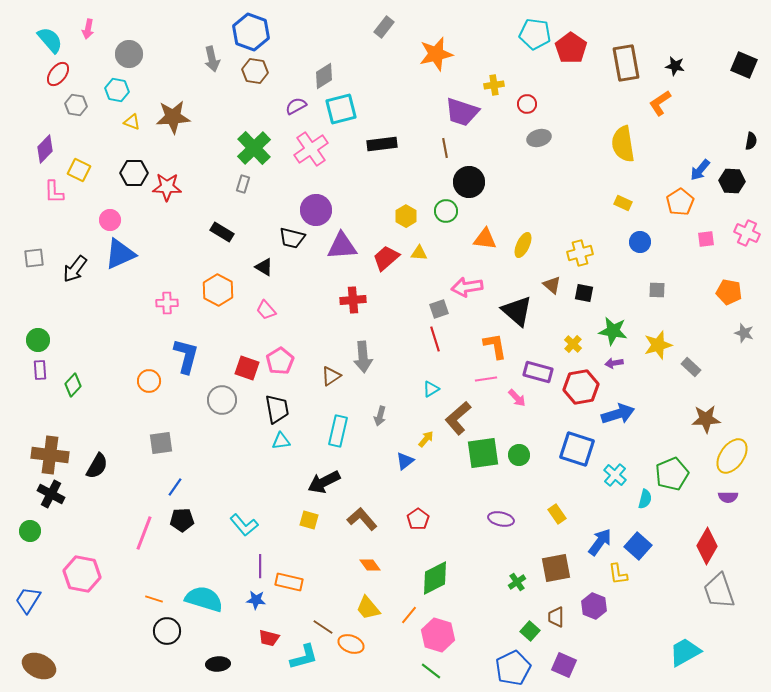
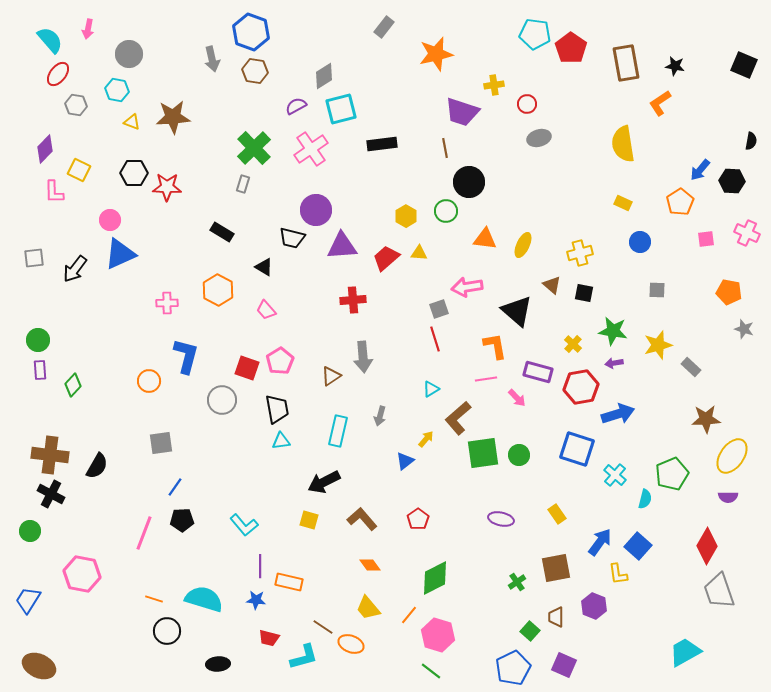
gray star at (744, 333): moved 4 px up
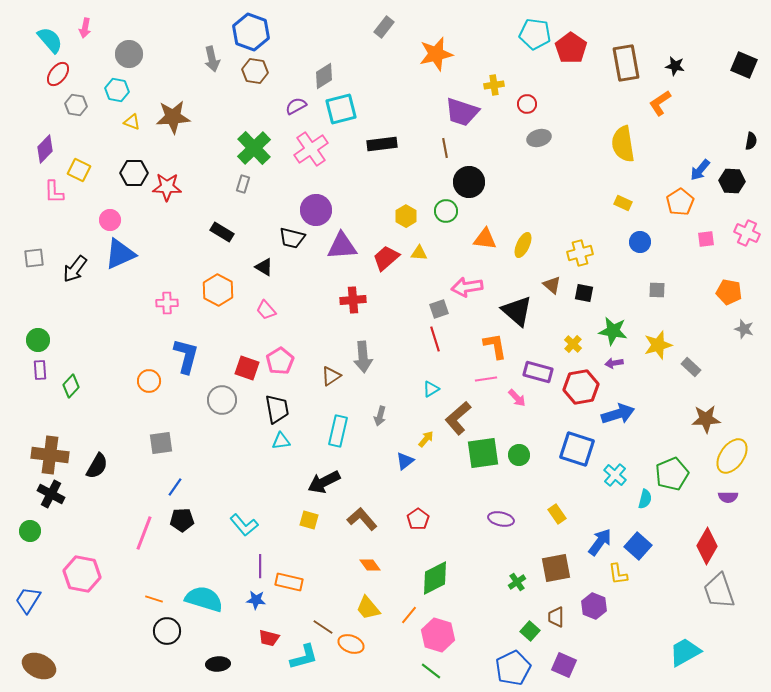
pink arrow at (88, 29): moved 3 px left, 1 px up
green diamond at (73, 385): moved 2 px left, 1 px down
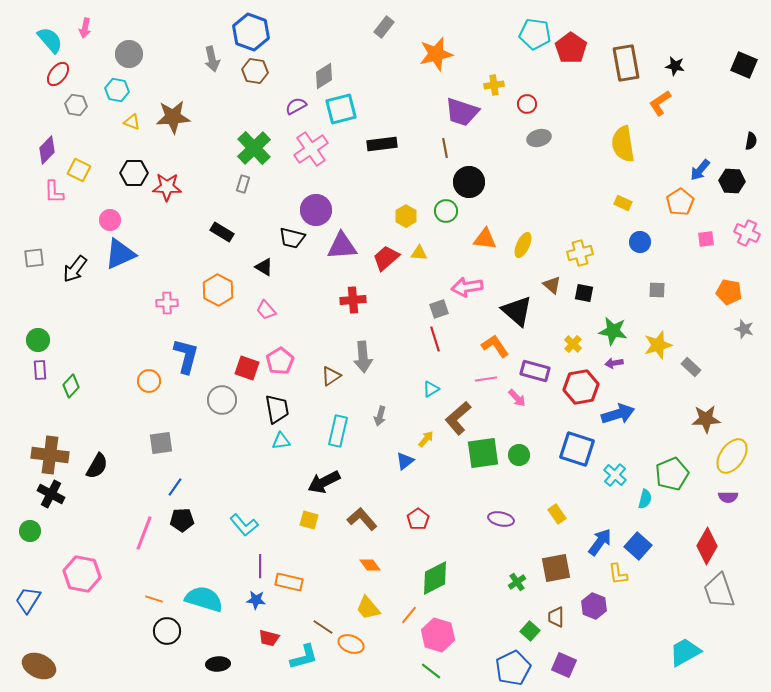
purple diamond at (45, 149): moved 2 px right, 1 px down
orange L-shape at (495, 346): rotated 24 degrees counterclockwise
purple rectangle at (538, 372): moved 3 px left, 1 px up
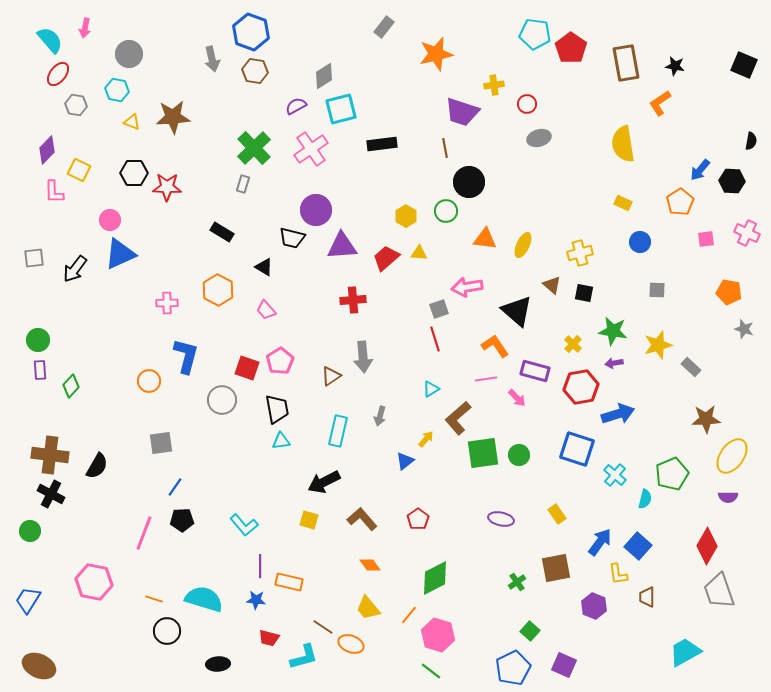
pink hexagon at (82, 574): moved 12 px right, 8 px down
brown trapezoid at (556, 617): moved 91 px right, 20 px up
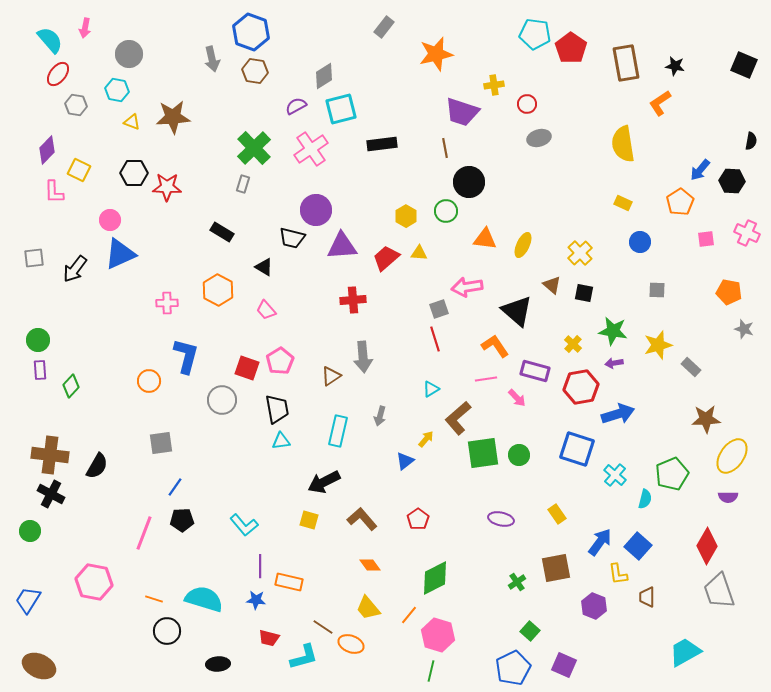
yellow cross at (580, 253): rotated 30 degrees counterclockwise
green line at (431, 671): rotated 65 degrees clockwise
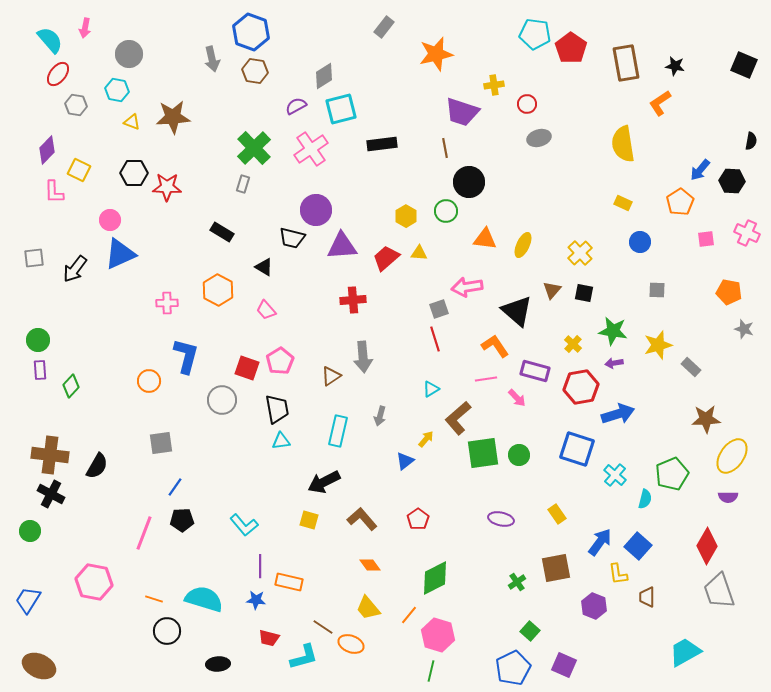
brown triangle at (552, 285): moved 5 px down; rotated 30 degrees clockwise
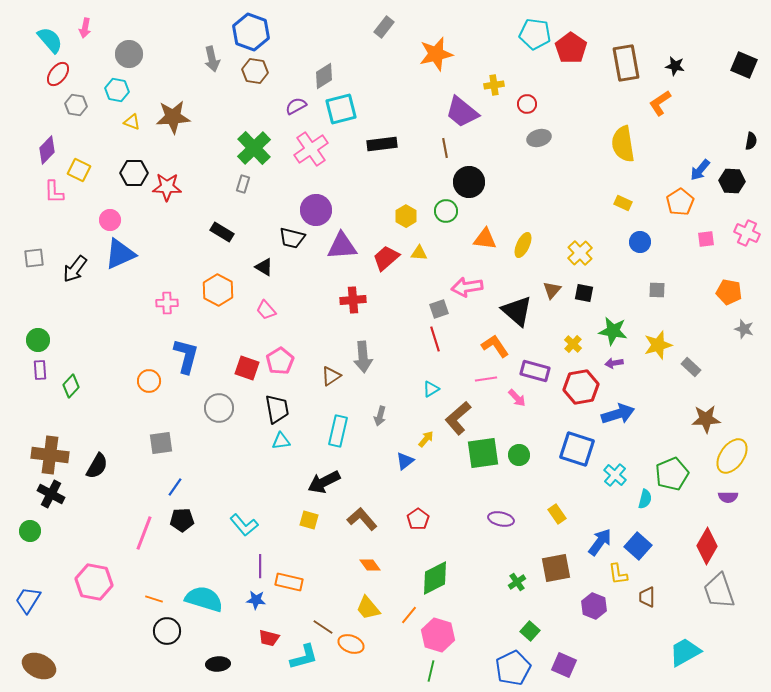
purple trapezoid at (462, 112): rotated 21 degrees clockwise
gray circle at (222, 400): moved 3 px left, 8 px down
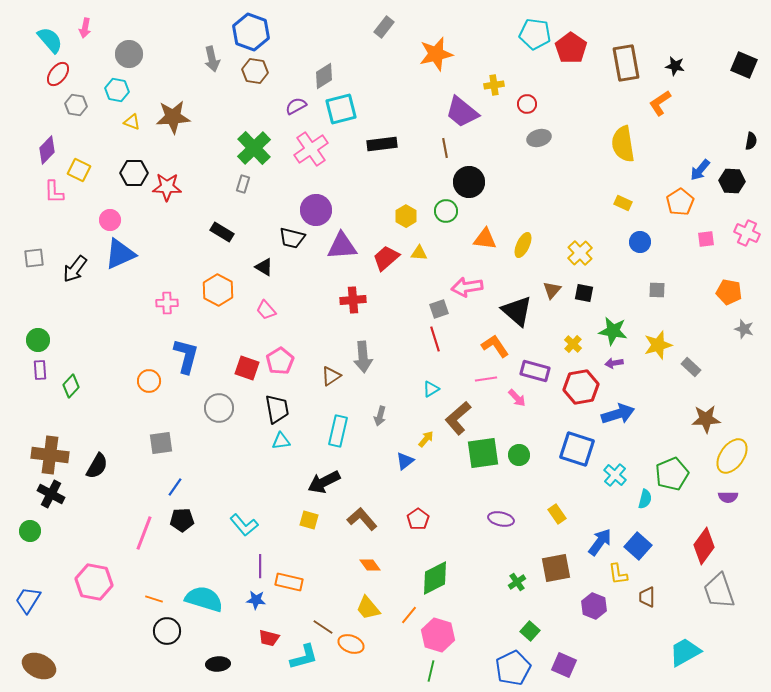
red diamond at (707, 546): moved 3 px left; rotated 6 degrees clockwise
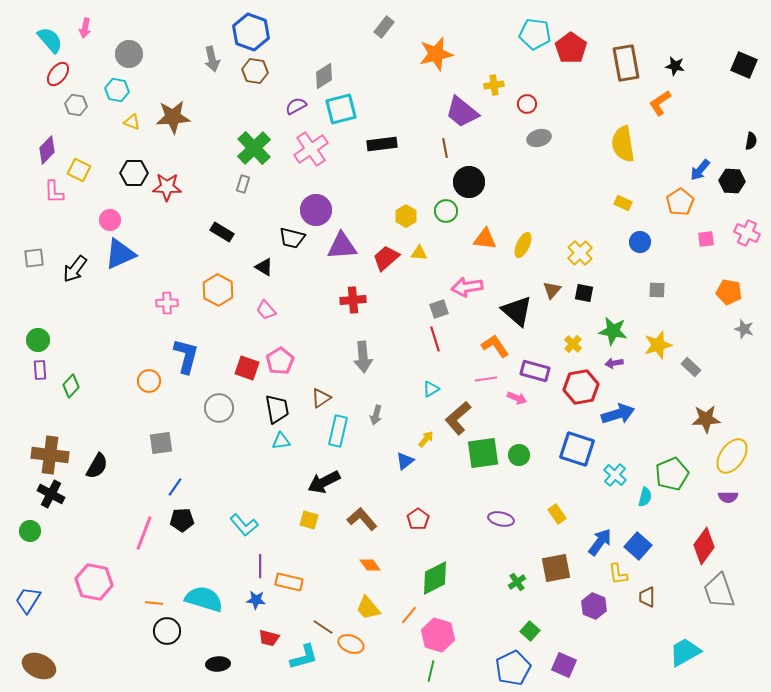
brown triangle at (331, 376): moved 10 px left, 22 px down
pink arrow at (517, 398): rotated 24 degrees counterclockwise
gray arrow at (380, 416): moved 4 px left, 1 px up
cyan semicircle at (645, 499): moved 2 px up
orange line at (154, 599): moved 4 px down; rotated 12 degrees counterclockwise
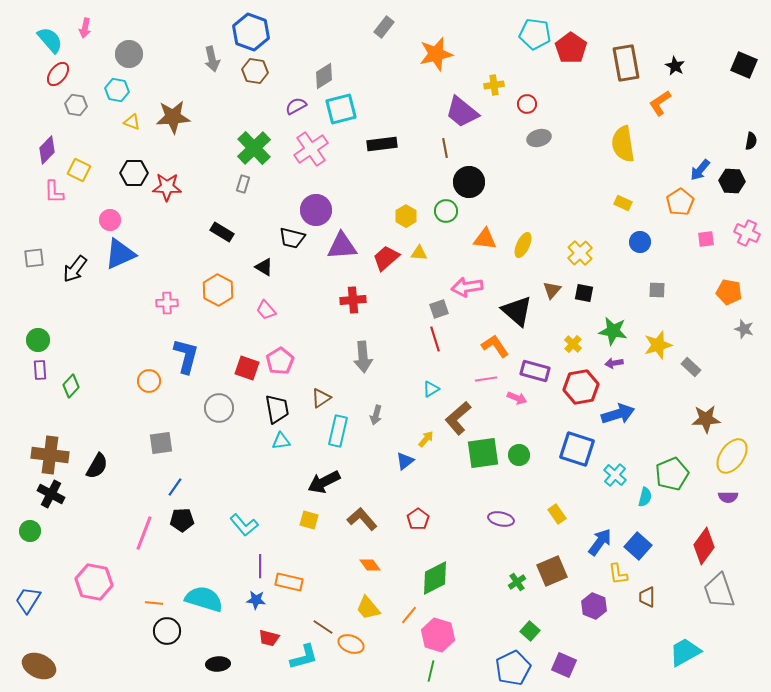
black star at (675, 66): rotated 18 degrees clockwise
brown square at (556, 568): moved 4 px left, 3 px down; rotated 12 degrees counterclockwise
